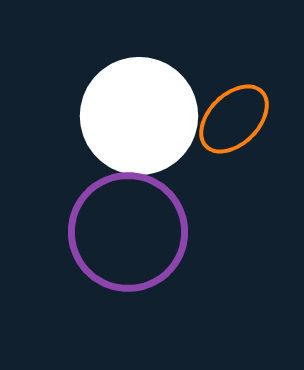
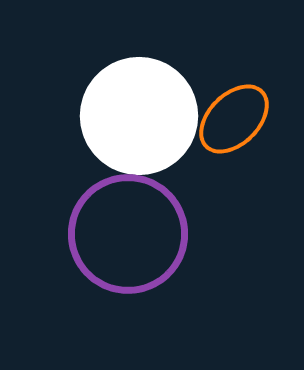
purple circle: moved 2 px down
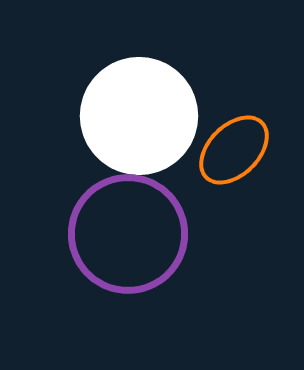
orange ellipse: moved 31 px down
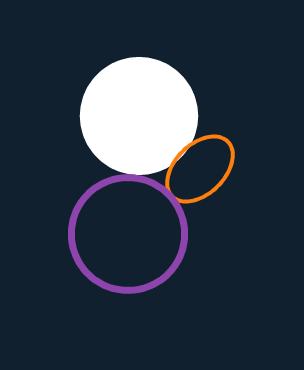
orange ellipse: moved 34 px left, 19 px down
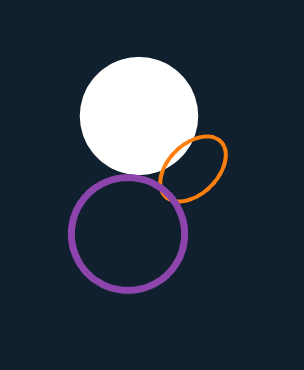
orange ellipse: moved 7 px left
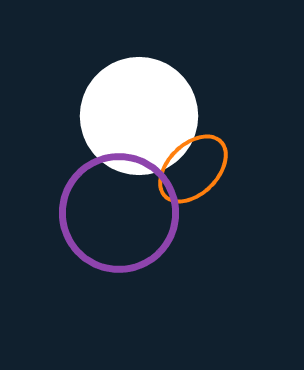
purple circle: moved 9 px left, 21 px up
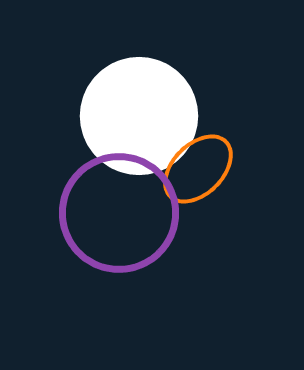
orange ellipse: moved 5 px right
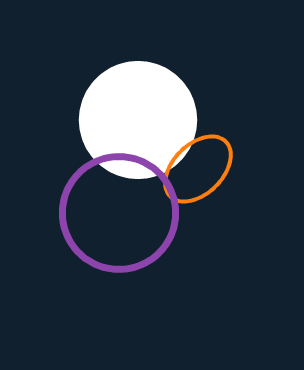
white circle: moved 1 px left, 4 px down
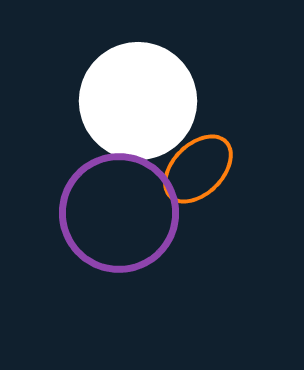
white circle: moved 19 px up
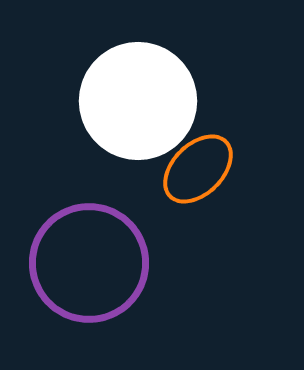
purple circle: moved 30 px left, 50 px down
